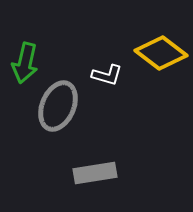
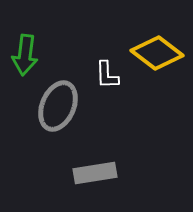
yellow diamond: moved 4 px left
green arrow: moved 8 px up; rotated 6 degrees counterclockwise
white L-shape: rotated 72 degrees clockwise
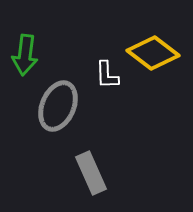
yellow diamond: moved 4 px left
gray rectangle: moved 4 px left; rotated 75 degrees clockwise
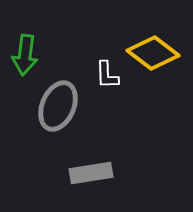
gray rectangle: rotated 75 degrees counterclockwise
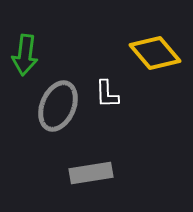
yellow diamond: moved 2 px right; rotated 12 degrees clockwise
white L-shape: moved 19 px down
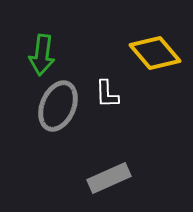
green arrow: moved 17 px right
gray rectangle: moved 18 px right, 5 px down; rotated 15 degrees counterclockwise
